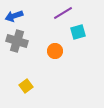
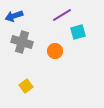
purple line: moved 1 px left, 2 px down
gray cross: moved 5 px right, 1 px down
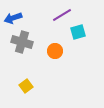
blue arrow: moved 1 px left, 2 px down
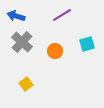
blue arrow: moved 3 px right, 2 px up; rotated 36 degrees clockwise
cyan square: moved 9 px right, 12 px down
gray cross: rotated 25 degrees clockwise
yellow square: moved 2 px up
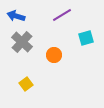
cyan square: moved 1 px left, 6 px up
orange circle: moved 1 px left, 4 px down
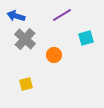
gray cross: moved 3 px right, 3 px up
yellow square: rotated 24 degrees clockwise
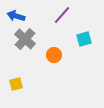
purple line: rotated 18 degrees counterclockwise
cyan square: moved 2 px left, 1 px down
yellow square: moved 10 px left
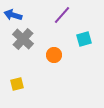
blue arrow: moved 3 px left, 1 px up
gray cross: moved 2 px left
yellow square: moved 1 px right
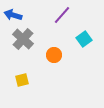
cyan square: rotated 21 degrees counterclockwise
yellow square: moved 5 px right, 4 px up
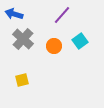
blue arrow: moved 1 px right, 1 px up
cyan square: moved 4 px left, 2 px down
orange circle: moved 9 px up
